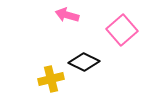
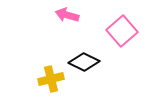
pink square: moved 1 px down
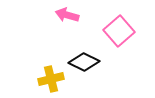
pink square: moved 3 px left
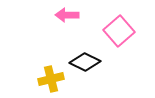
pink arrow: rotated 15 degrees counterclockwise
black diamond: moved 1 px right
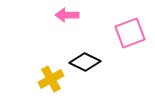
pink square: moved 11 px right, 2 px down; rotated 20 degrees clockwise
yellow cross: rotated 15 degrees counterclockwise
